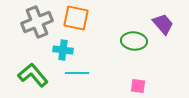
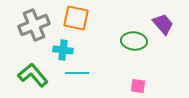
gray cross: moved 3 px left, 3 px down
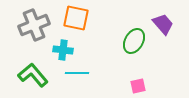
green ellipse: rotated 65 degrees counterclockwise
pink square: rotated 21 degrees counterclockwise
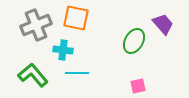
gray cross: moved 2 px right
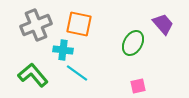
orange square: moved 3 px right, 6 px down
green ellipse: moved 1 px left, 2 px down
cyan line: rotated 35 degrees clockwise
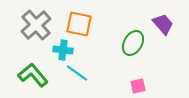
gray cross: rotated 20 degrees counterclockwise
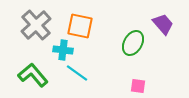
orange square: moved 1 px right, 2 px down
pink square: rotated 21 degrees clockwise
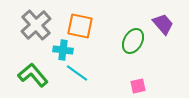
green ellipse: moved 2 px up
pink square: rotated 21 degrees counterclockwise
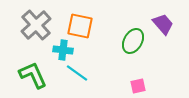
green L-shape: rotated 16 degrees clockwise
